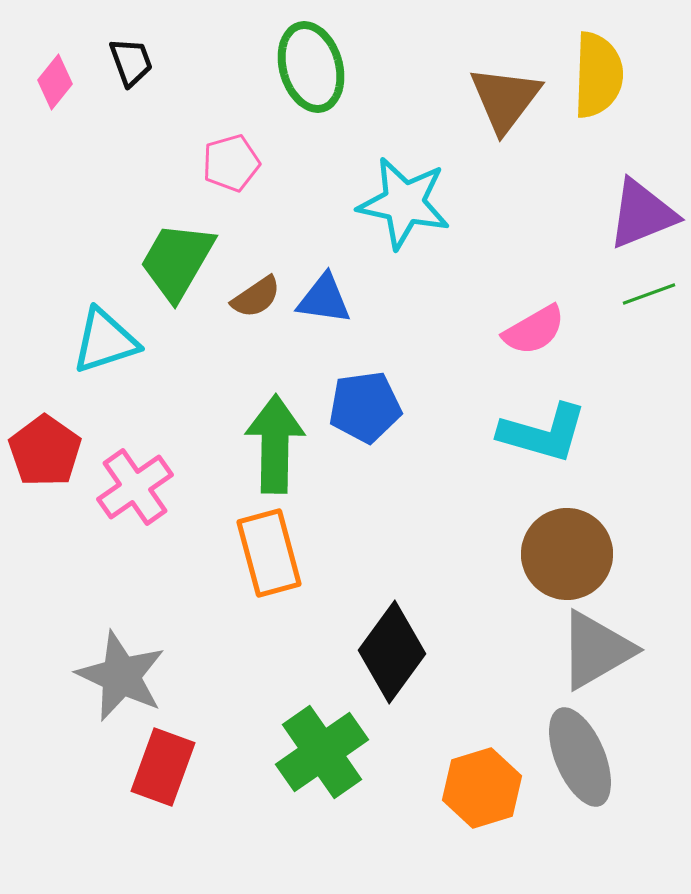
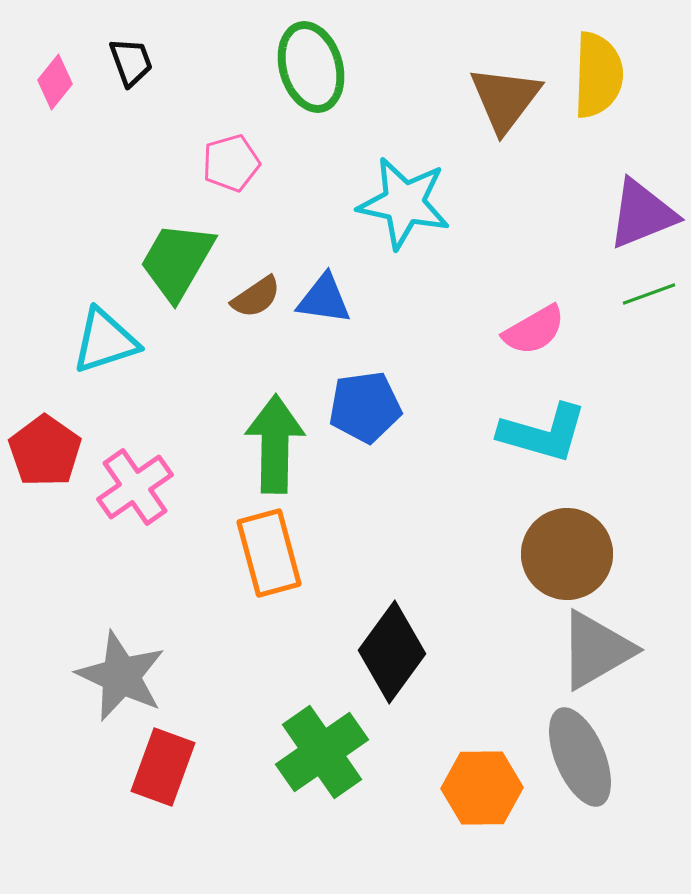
orange hexagon: rotated 16 degrees clockwise
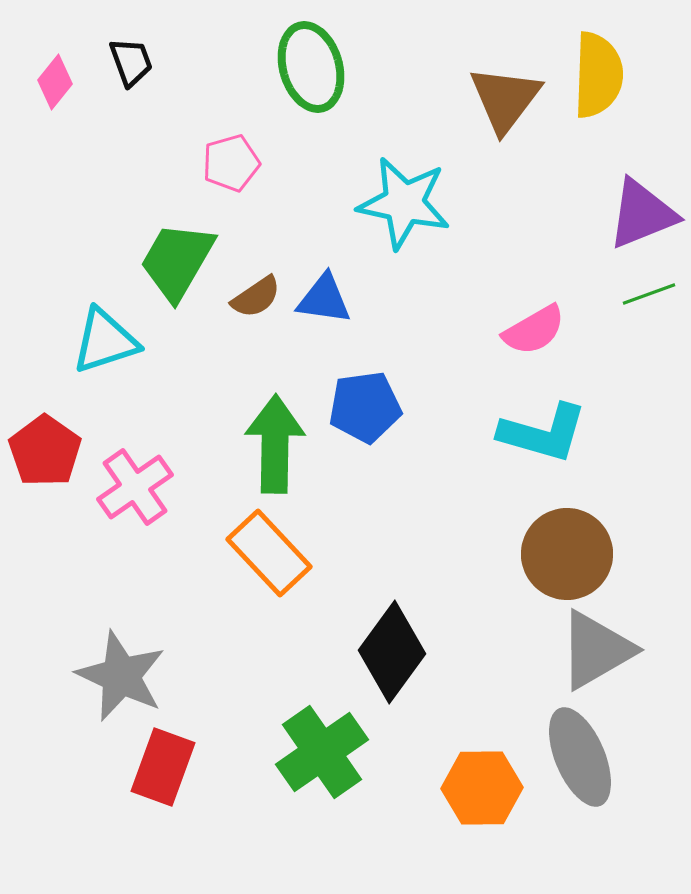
orange rectangle: rotated 28 degrees counterclockwise
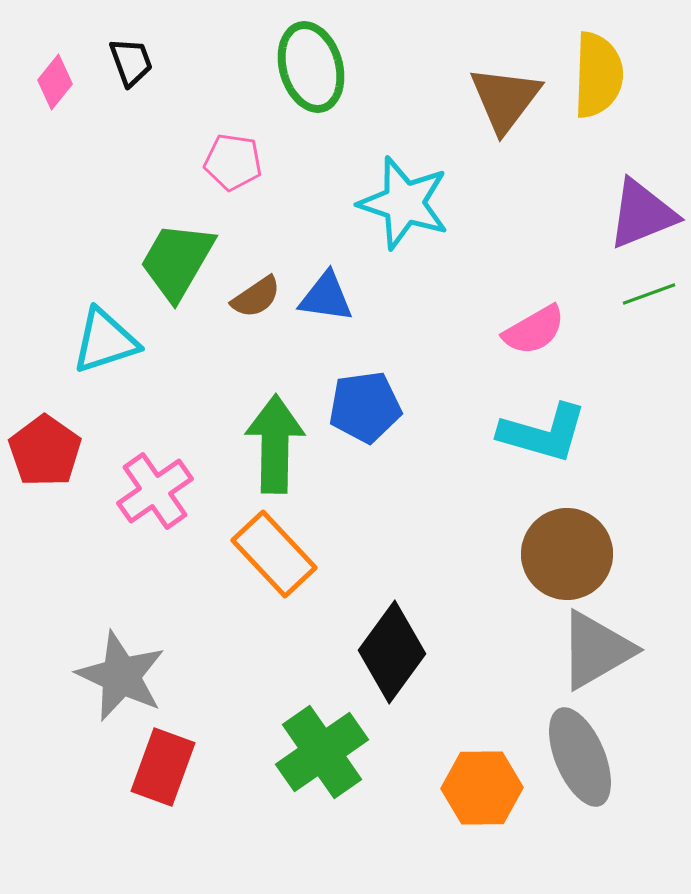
pink pentagon: moved 2 px right, 1 px up; rotated 24 degrees clockwise
cyan star: rotated 6 degrees clockwise
blue triangle: moved 2 px right, 2 px up
pink cross: moved 20 px right, 4 px down
orange rectangle: moved 5 px right, 1 px down
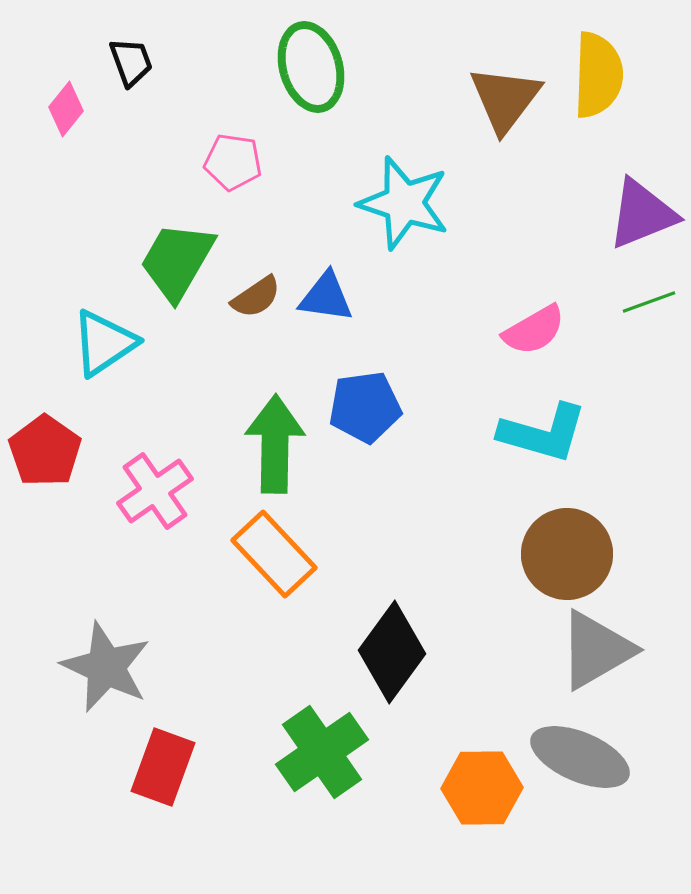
pink diamond: moved 11 px right, 27 px down
green line: moved 8 px down
cyan triangle: moved 1 px left, 2 px down; rotated 16 degrees counterclockwise
gray star: moved 15 px left, 9 px up
gray ellipse: rotated 44 degrees counterclockwise
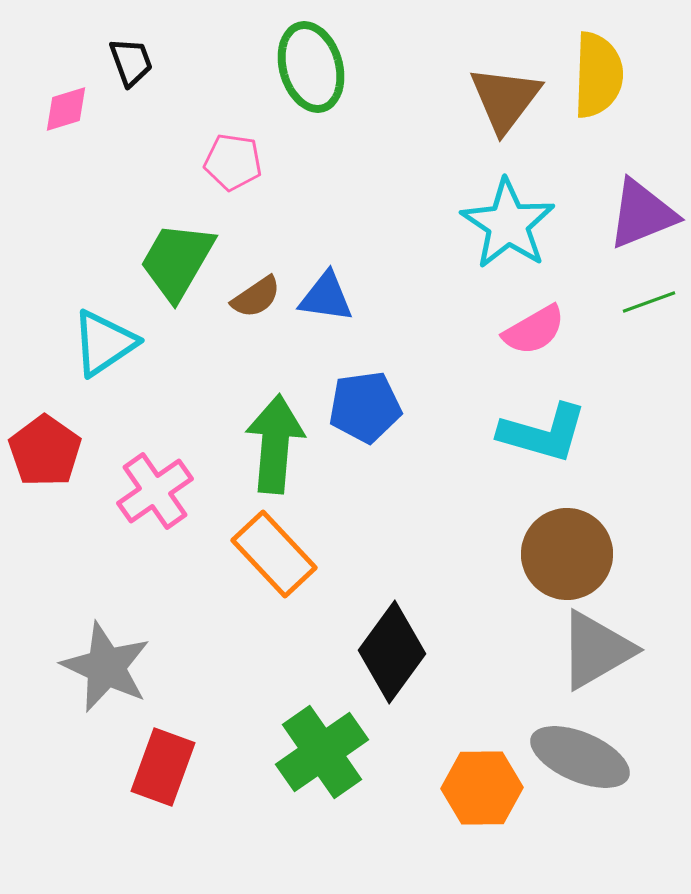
pink diamond: rotated 34 degrees clockwise
cyan star: moved 104 px right, 21 px down; rotated 16 degrees clockwise
green arrow: rotated 4 degrees clockwise
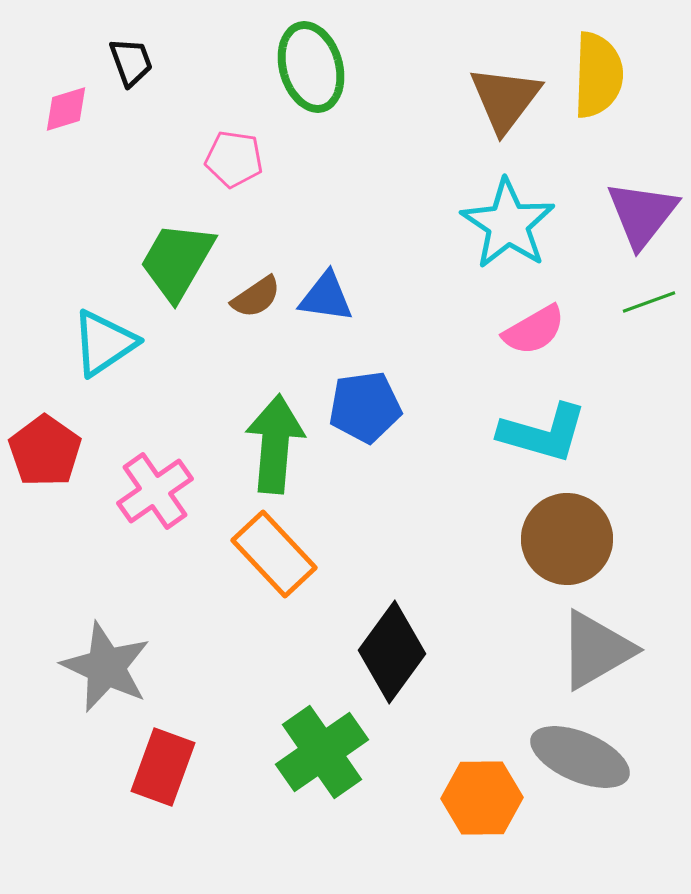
pink pentagon: moved 1 px right, 3 px up
purple triangle: rotated 30 degrees counterclockwise
brown circle: moved 15 px up
orange hexagon: moved 10 px down
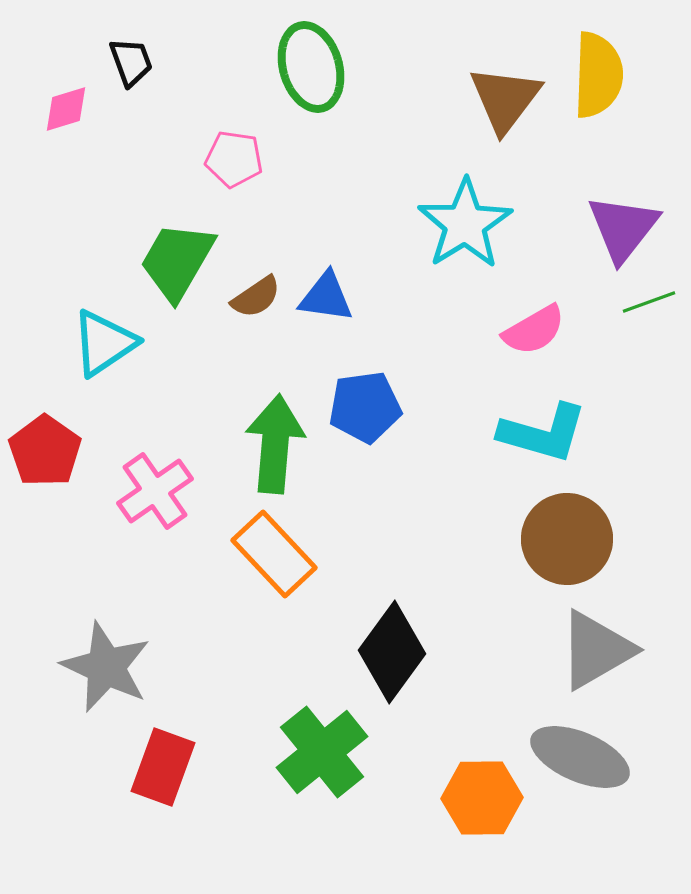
purple triangle: moved 19 px left, 14 px down
cyan star: moved 43 px left; rotated 6 degrees clockwise
green cross: rotated 4 degrees counterclockwise
